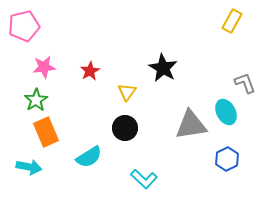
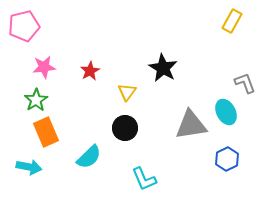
cyan semicircle: rotated 12 degrees counterclockwise
cyan L-shape: rotated 24 degrees clockwise
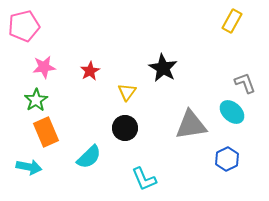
cyan ellipse: moved 6 px right; rotated 20 degrees counterclockwise
